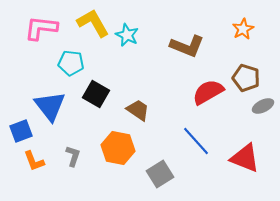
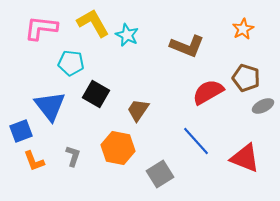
brown trapezoid: rotated 90 degrees counterclockwise
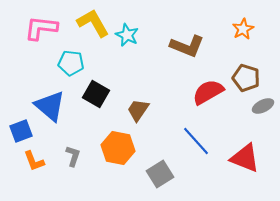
blue triangle: rotated 12 degrees counterclockwise
